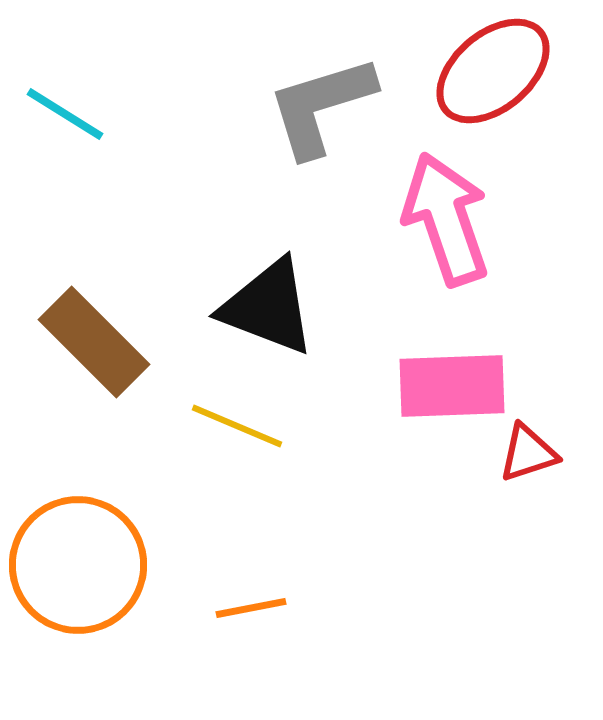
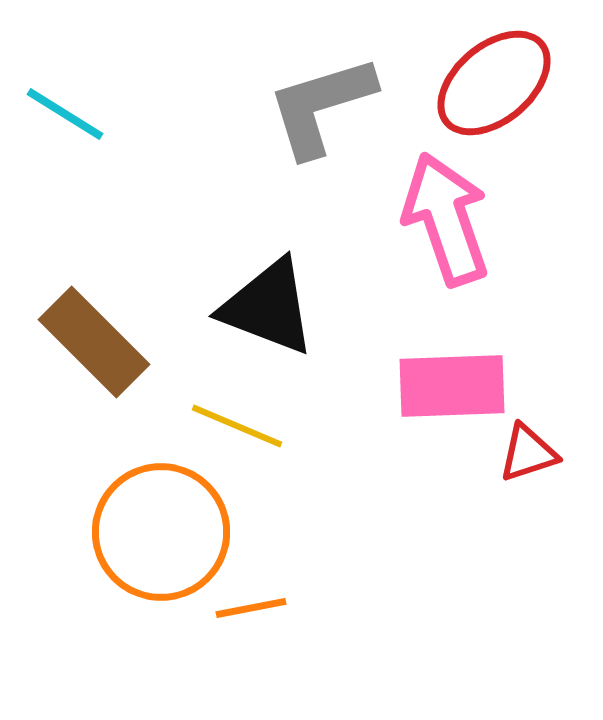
red ellipse: moved 1 px right, 12 px down
orange circle: moved 83 px right, 33 px up
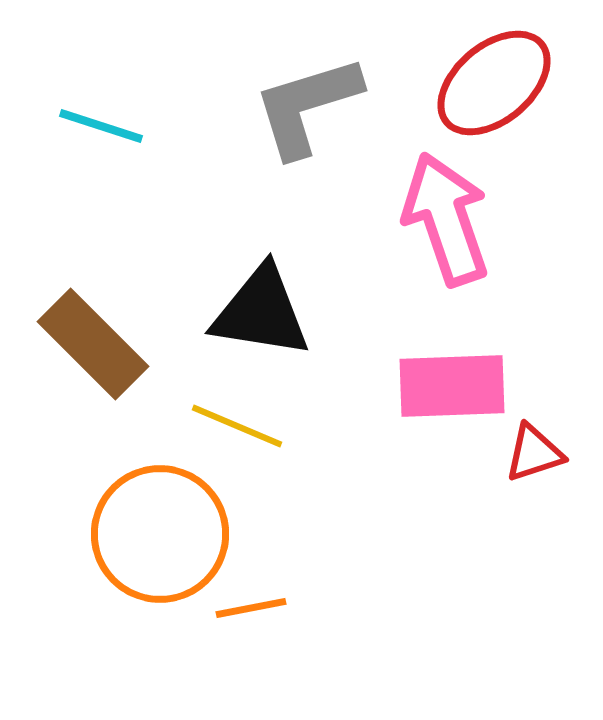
gray L-shape: moved 14 px left
cyan line: moved 36 px right, 12 px down; rotated 14 degrees counterclockwise
black triangle: moved 7 px left, 5 px down; rotated 12 degrees counterclockwise
brown rectangle: moved 1 px left, 2 px down
red triangle: moved 6 px right
orange circle: moved 1 px left, 2 px down
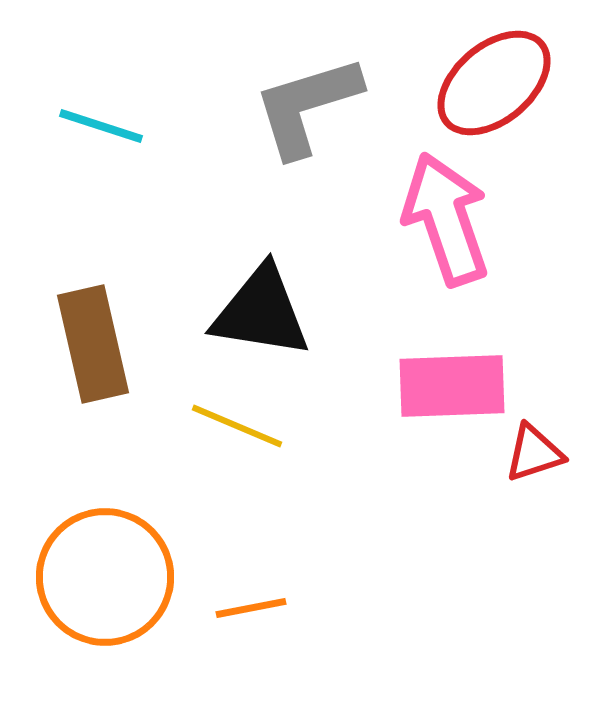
brown rectangle: rotated 32 degrees clockwise
orange circle: moved 55 px left, 43 px down
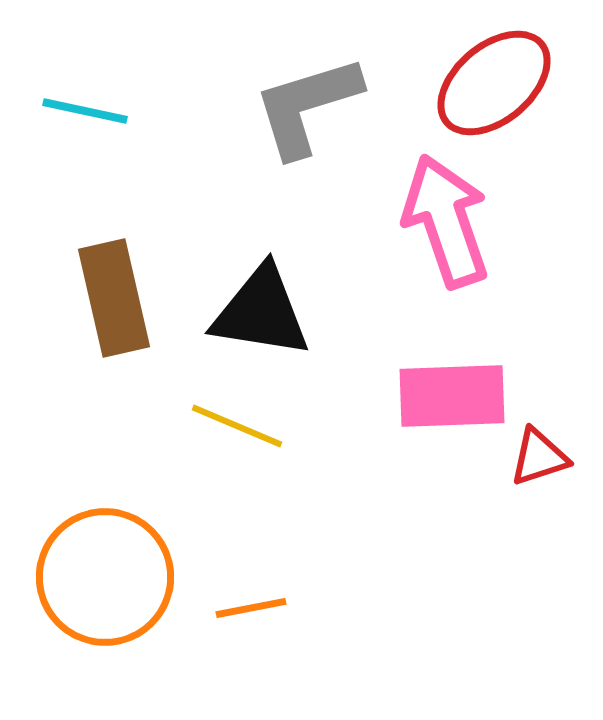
cyan line: moved 16 px left, 15 px up; rotated 6 degrees counterclockwise
pink arrow: moved 2 px down
brown rectangle: moved 21 px right, 46 px up
pink rectangle: moved 10 px down
red triangle: moved 5 px right, 4 px down
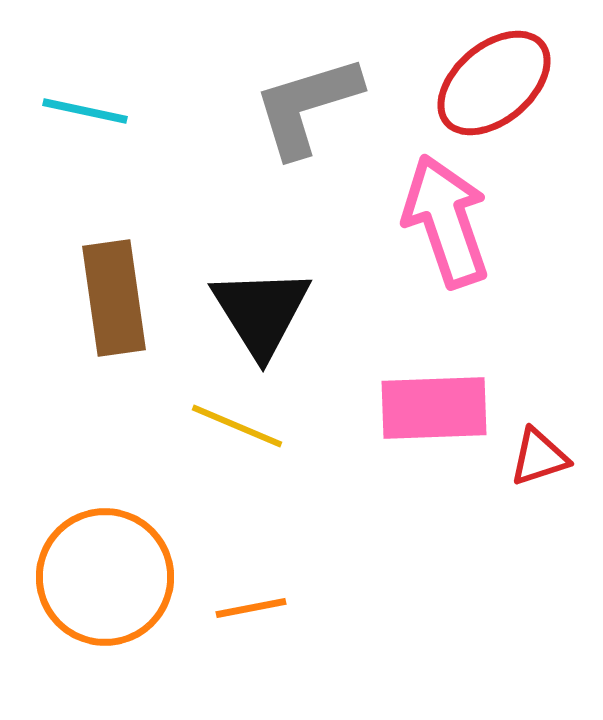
brown rectangle: rotated 5 degrees clockwise
black triangle: rotated 49 degrees clockwise
pink rectangle: moved 18 px left, 12 px down
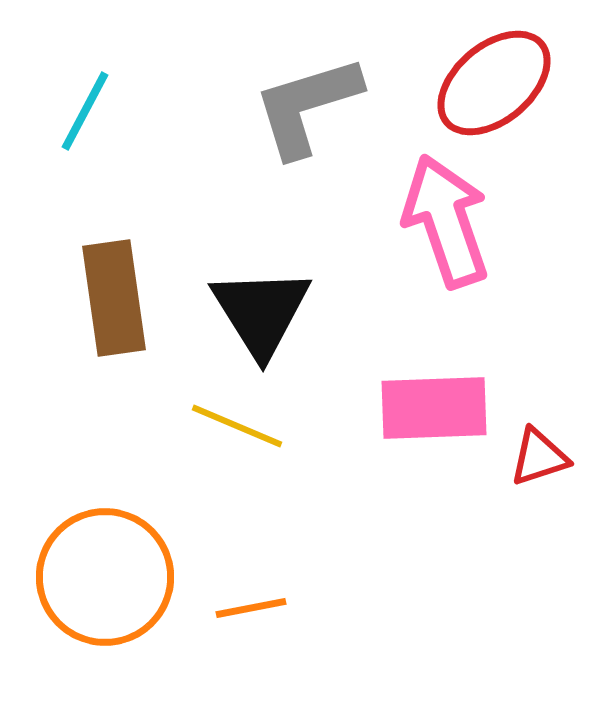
cyan line: rotated 74 degrees counterclockwise
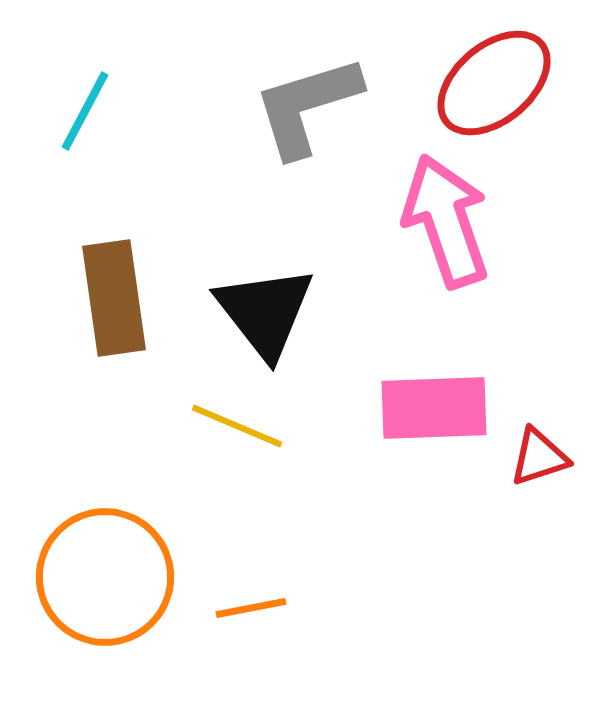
black triangle: moved 4 px right; rotated 6 degrees counterclockwise
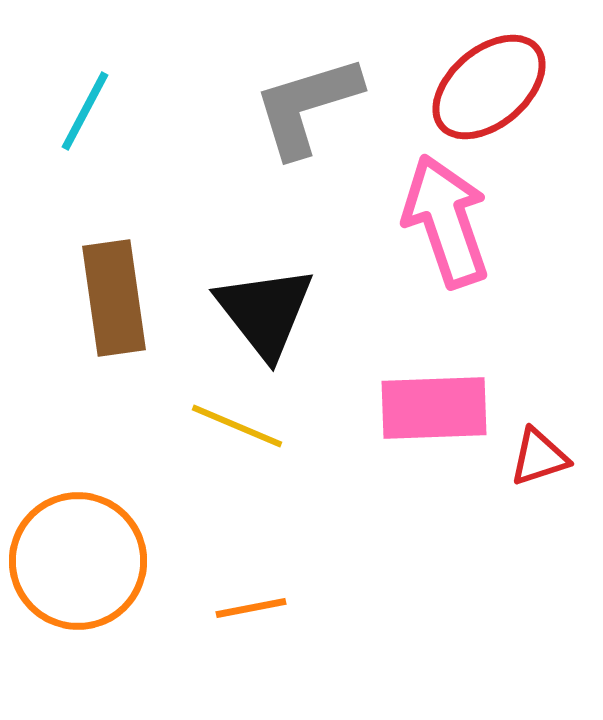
red ellipse: moved 5 px left, 4 px down
orange circle: moved 27 px left, 16 px up
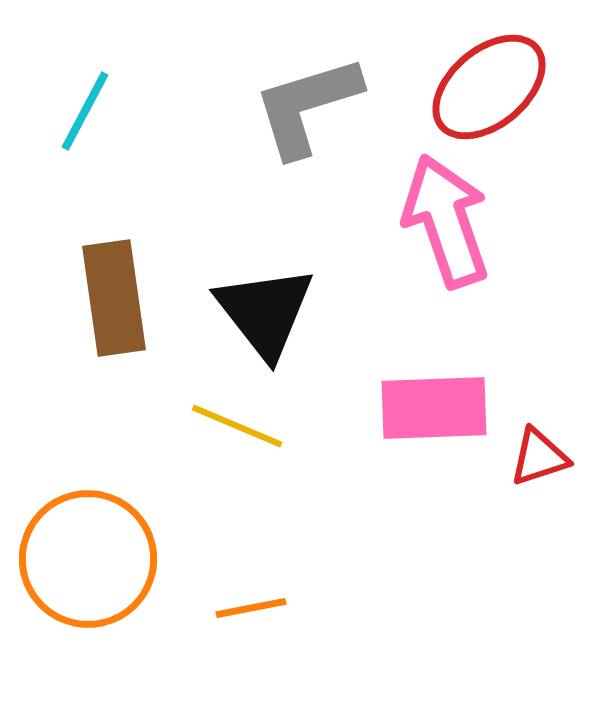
orange circle: moved 10 px right, 2 px up
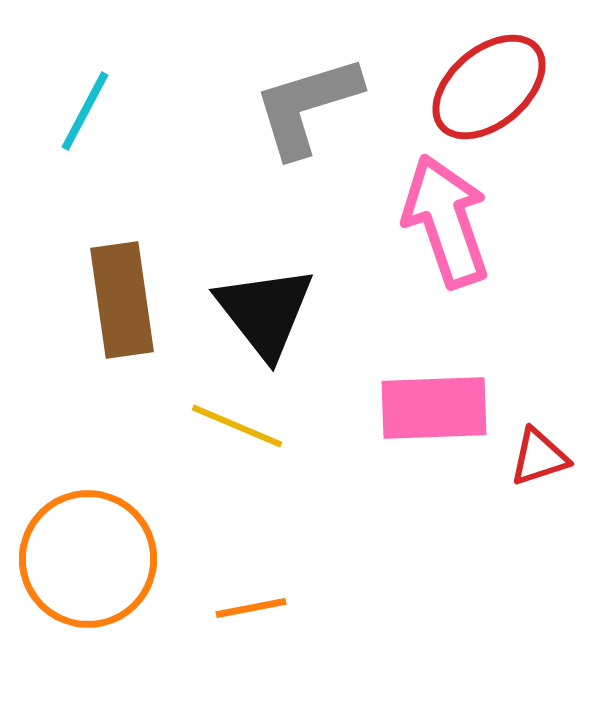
brown rectangle: moved 8 px right, 2 px down
